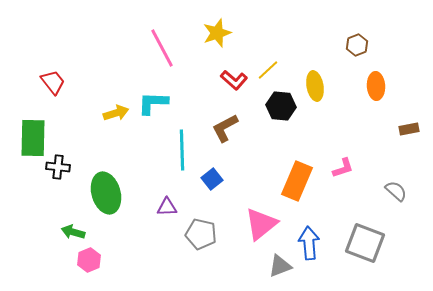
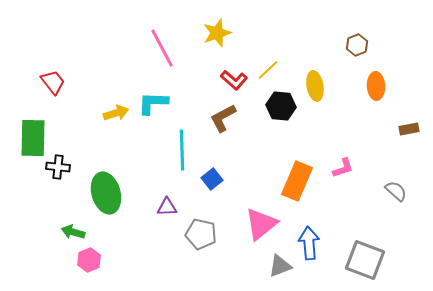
brown L-shape: moved 2 px left, 10 px up
gray square: moved 17 px down
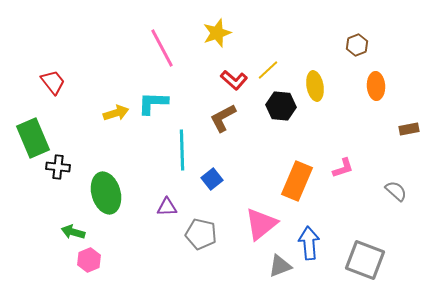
green rectangle: rotated 24 degrees counterclockwise
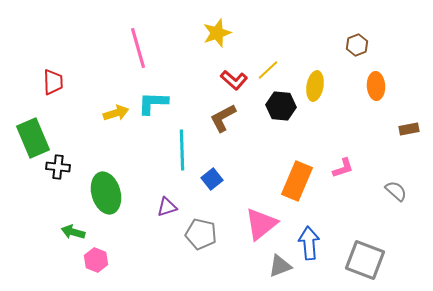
pink line: moved 24 px left; rotated 12 degrees clockwise
red trapezoid: rotated 36 degrees clockwise
yellow ellipse: rotated 20 degrees clockwise
purple triangle: rotated 15 degrees counterclockwise
pink hexagon: moved 7 px right; rotated 15 degrees counterclockwise
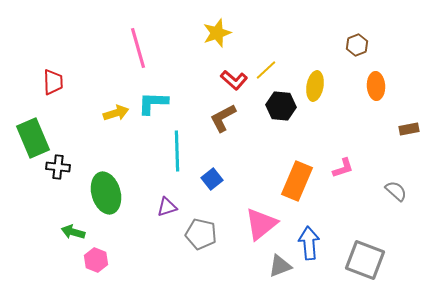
yellow line: moved 2 px left
cyan line: moved 5 px left, 1 px down
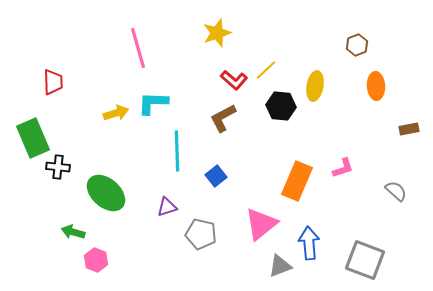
blue square: moved 4 px right, 3 px up
green ellipse: rotated 33 degrees counterclockwise
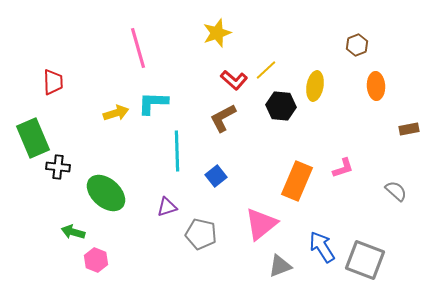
blue arrow: moved 13 px right, 4 px down; rotated 28 degrees counterclockwise
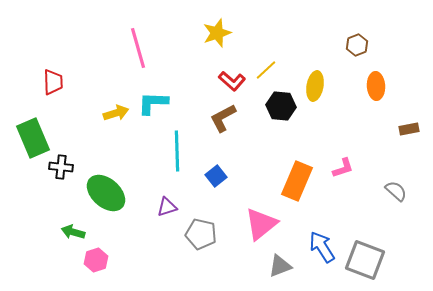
red L-shape: moved 2 px left, 1 px down
black cross: moved 3 px right
pink hexagon: rotated 20 degrees clockwise
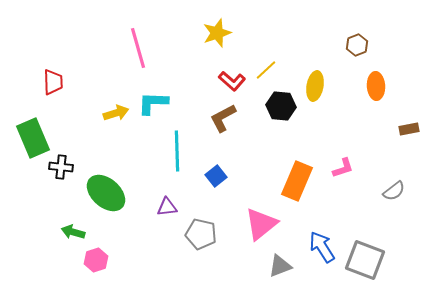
gray semicircle: moved 2 px left; rotated 100 degrees clockwise
purple triangle: rotated 10 degrees clockwise
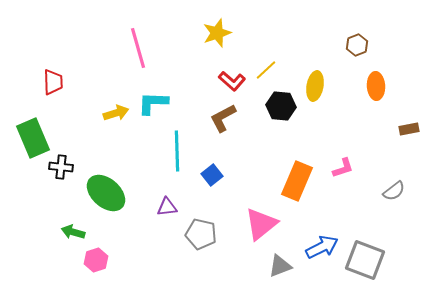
blue square: moved 4 px left, 1 px up
blue arrow: rotated 96 degrees clockwise
